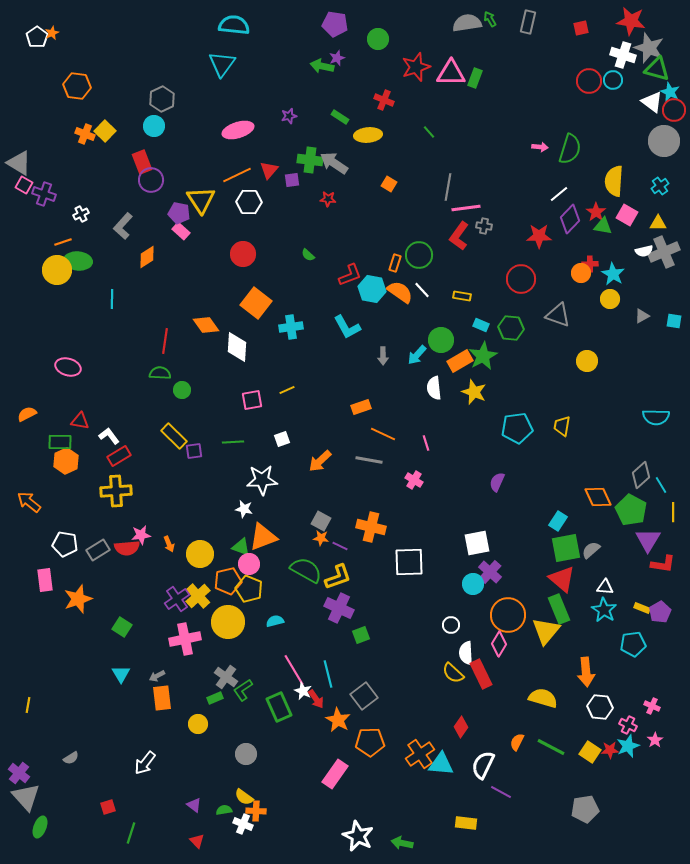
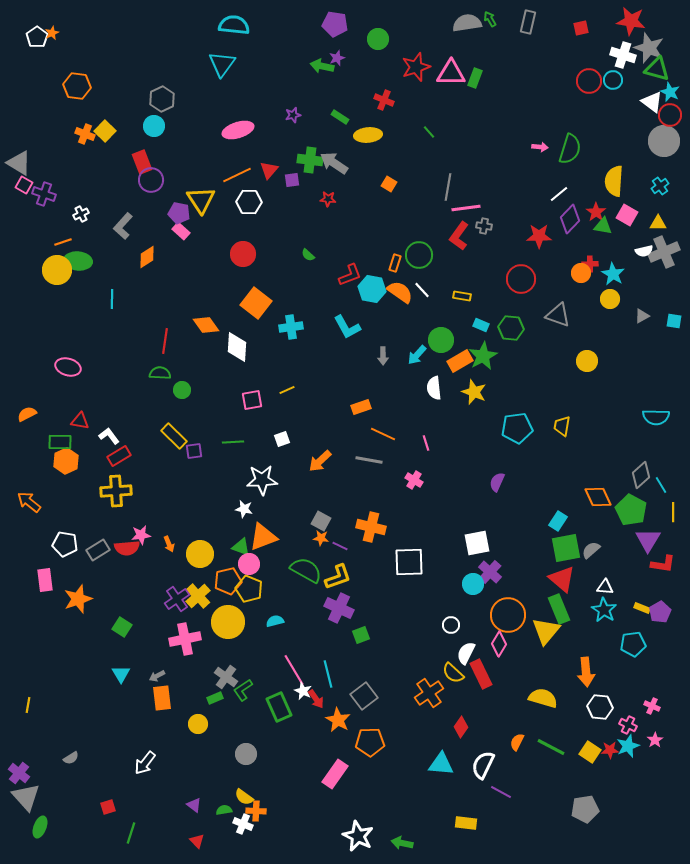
red circle at (674, 110): moved 4 px left, 5 px down
purple star at (289, 116): moved 4 px right, 1 px up
white semicircle at (466, 653): rotated 30 degrees clockwise
orange cross at (420, 754): moved 9 px right, 61 px up
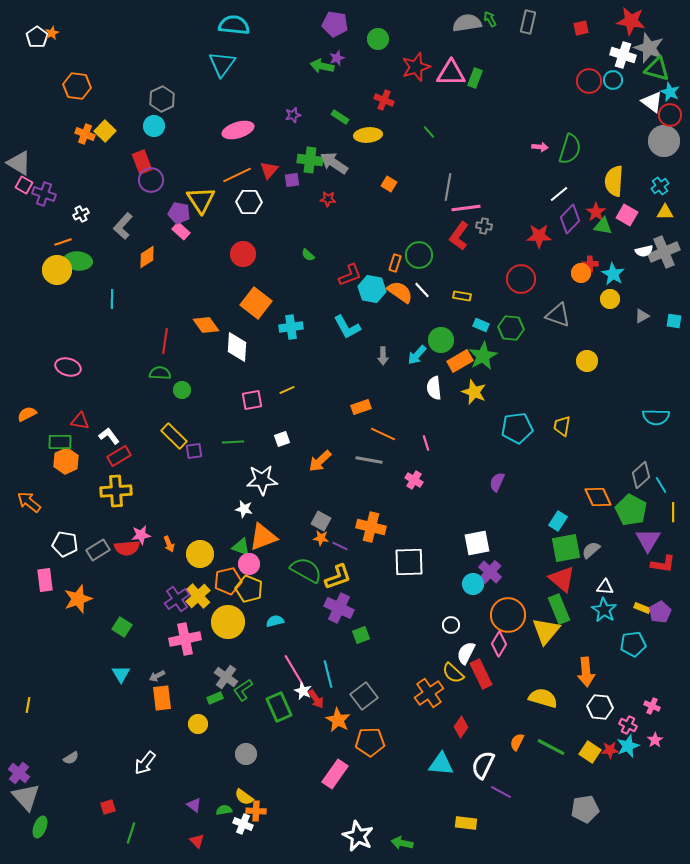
yellow triangle at (658, 223): moved 7 px right, 11 px up
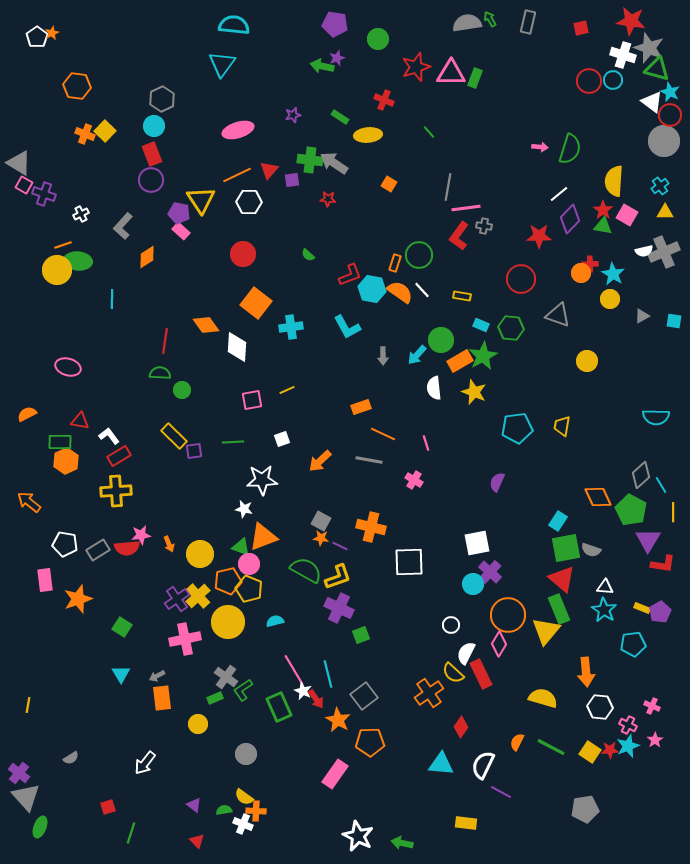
red rectangle at (142, 162): moved 10 px right, 8 px up
red star at (596, 212): moved 7 px right, 2 px up
orange line at (63, 242): moved 3 px down
gray semicircle at (591, 550): rotated 120 degrees counterclockwise
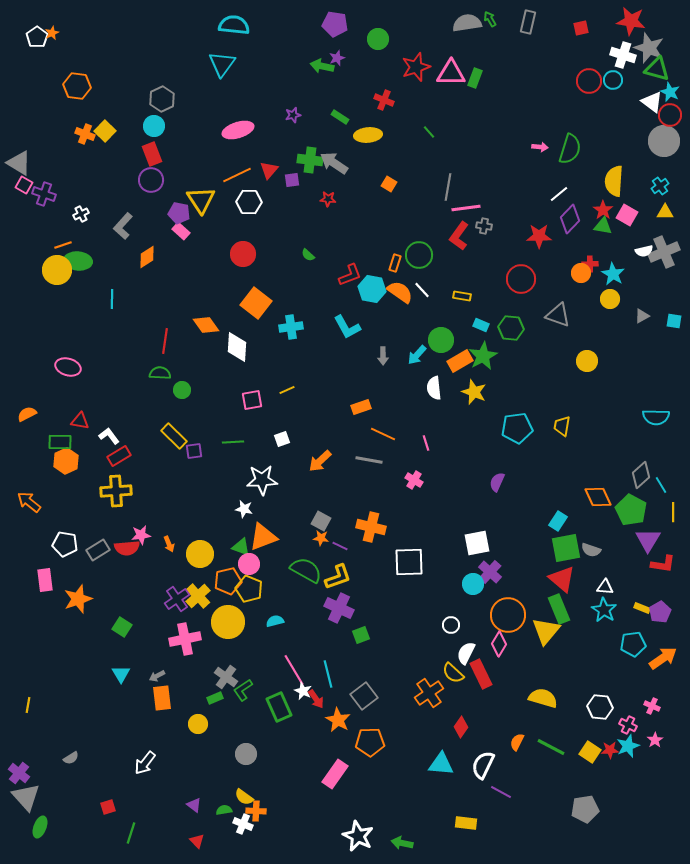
orange arrow at (586, 672): moved 77 px right, 14 px up; rotated 120 degrees counterclockwise
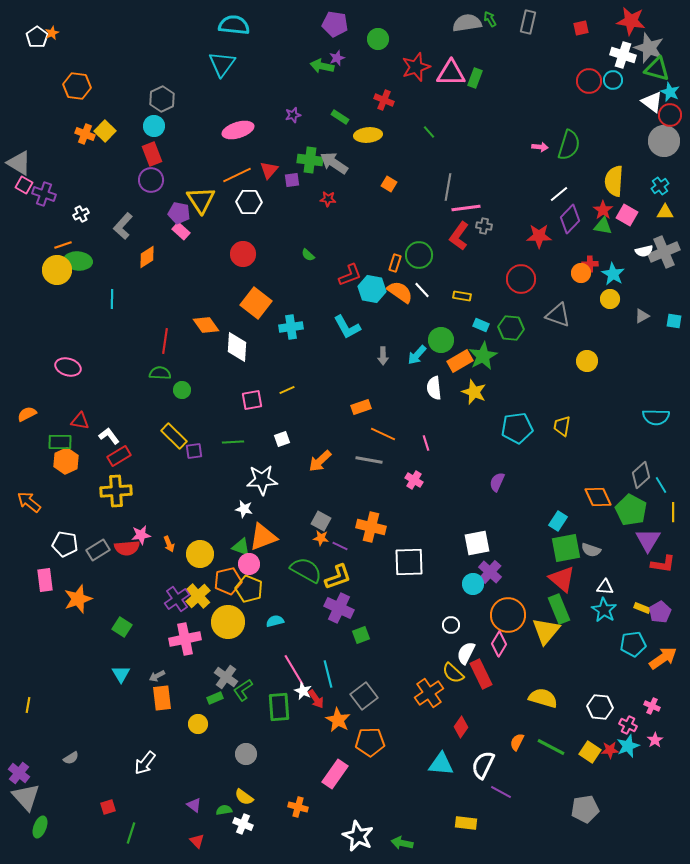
green semicircle at (570, 149): moved 1 px left, 4 px up
green rectangle at (279, 707): rotated 20 degrees clockwise
orange cross at (256, 811): moved 42 px right, 4 px up; rotated 12 degrees clockwise
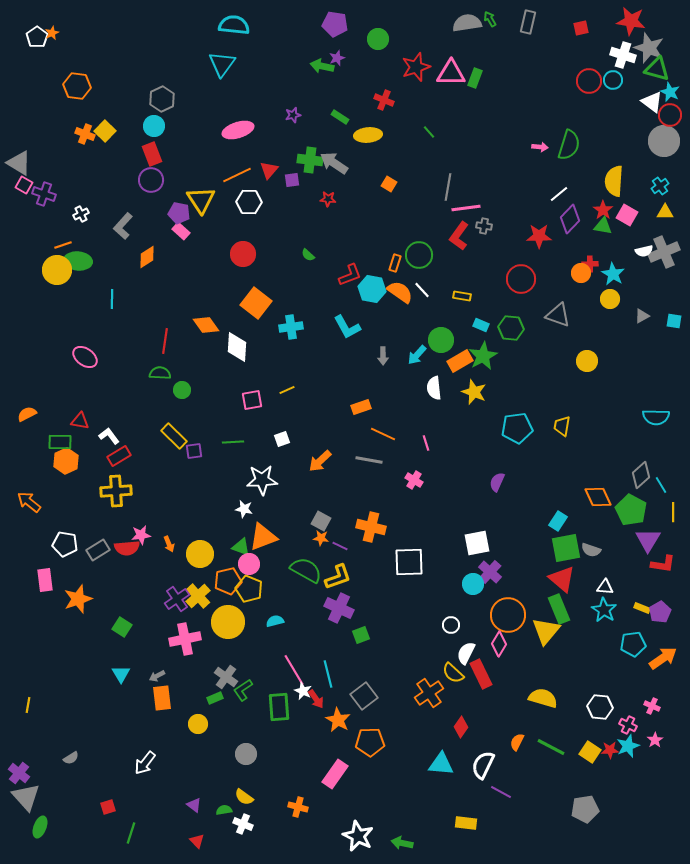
pink ellipse at (68, 367): moved 17 px right, 10 px up; rotated 20 degrees clockwise
